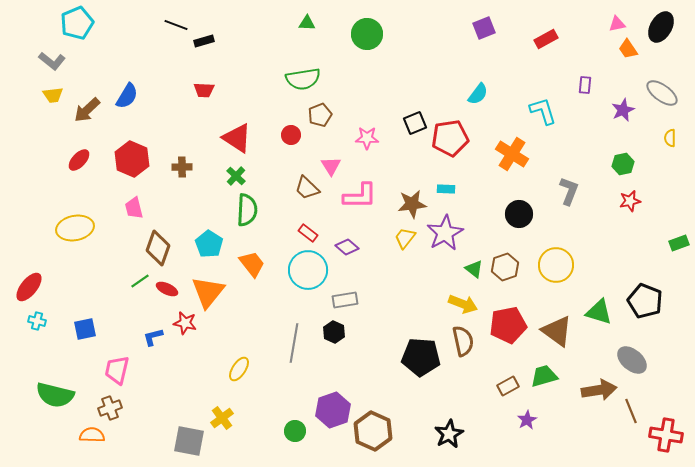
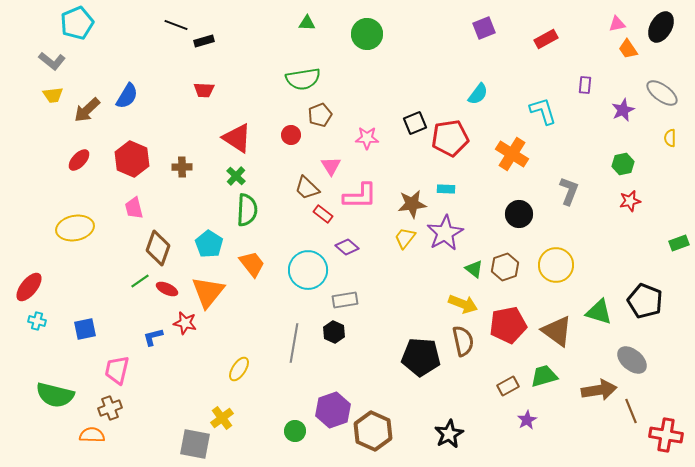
red rectangle at (308, 233): moved 15 px right, 19 px up
gray square at (189, 441): moved 6 px right, 3 px down
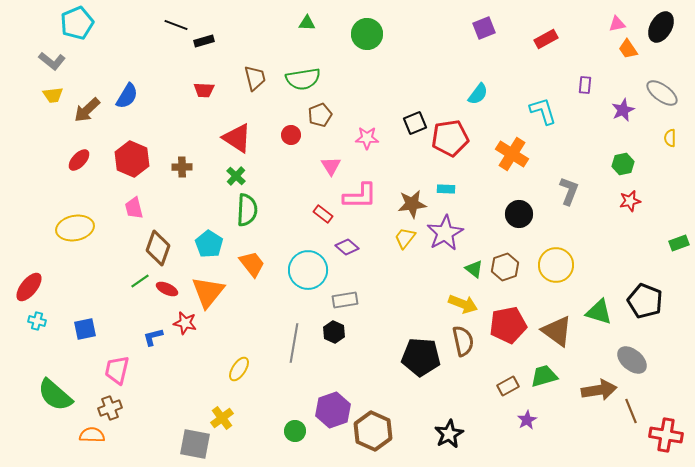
brown trapezoid at (307, 188): moved 52 px left, 110 px up; rotated 148 degrees counterclockwise
green semicircle at (55, 395): rotated 27 degrees clockwise
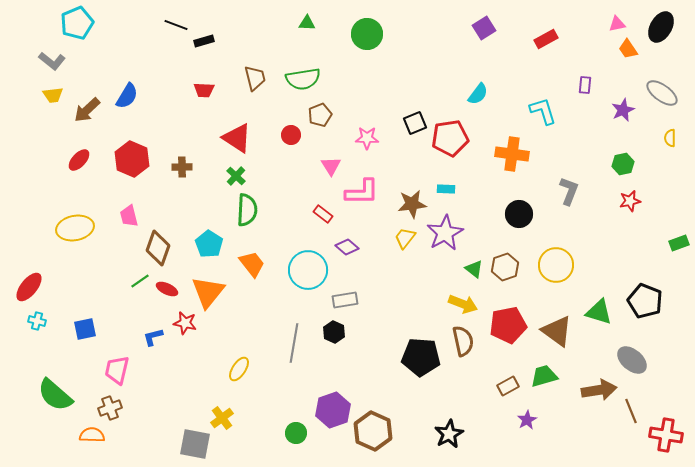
purple square at (484, 28): rotated 10 degrees counterclockwise
orange cross at (512, 154): rotated 24 degrees counterclockwise
pink L-shape at (360, 196): moved 2 px right, 4 px up
pink trapezoid at (134, 208): moved 5 px left, 8 px down
green circle at (295, 431): moved 1 px right, 2 px down
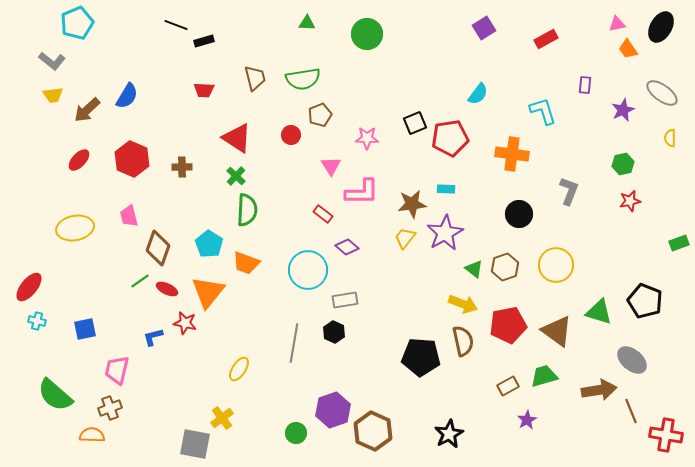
orange trapezoid at (252, 264): moved 6 px left, 1 px up; rotated 148 degrees clockwise
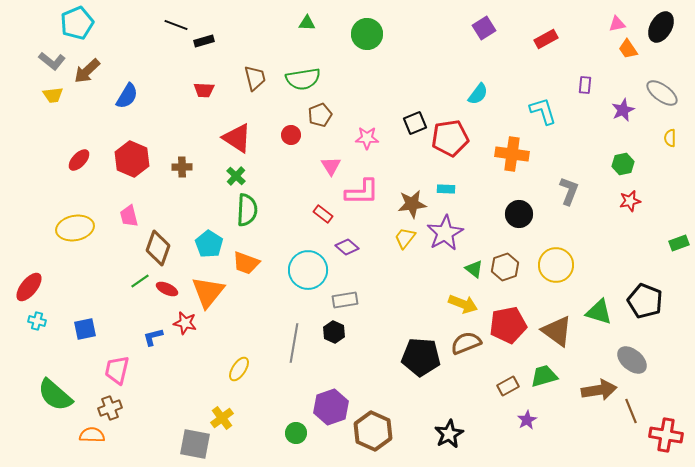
brown arrow at (87, 110): moved 39 px up
brown semicircle at (463, 341): moved 3 px right, 2 px down; rotated 100 degrees counterclockwise
purple hexagon at (333, 410): moved 2 px left, 3 px up
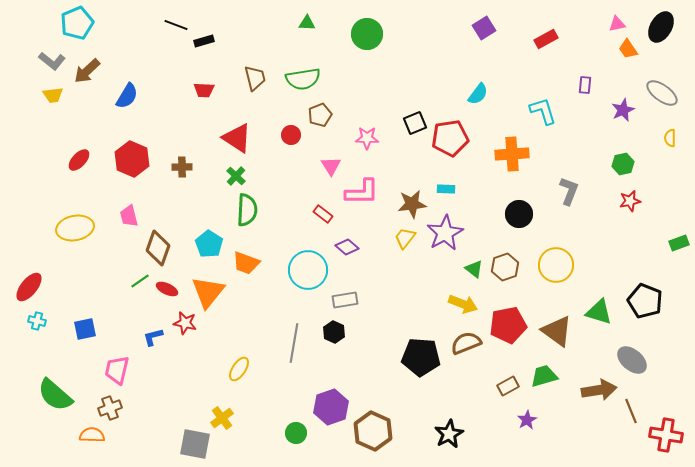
orange cross at (512, 154): rotated 12 degrees counterclockwise
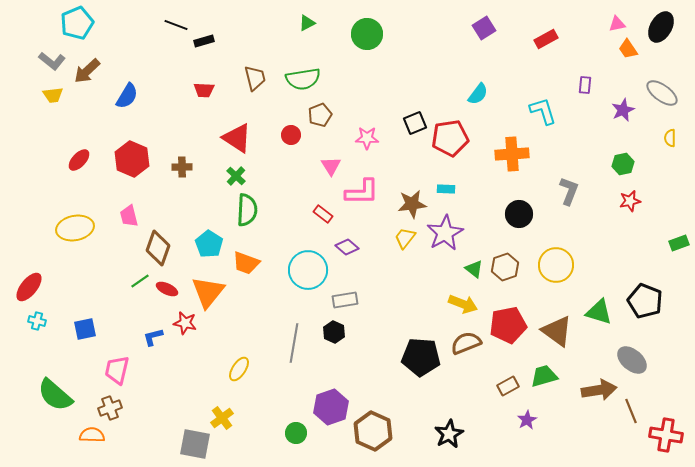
green triangle at (307, 23): rotated 30 degrees counterclockwise
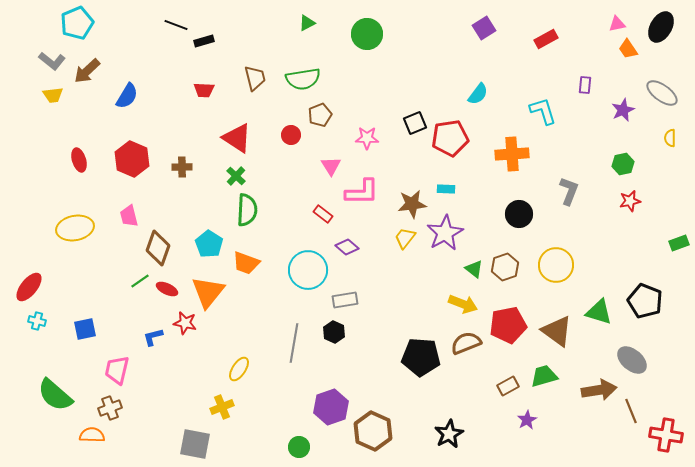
red ellipse at (79, 160): rotated 60 degrees counterclockwise
yellow cross at (222, 418): moved 11 px up; rotated 15 degrees clockwise
green circle at (296, 433): moved 3 px right, 14 px down
